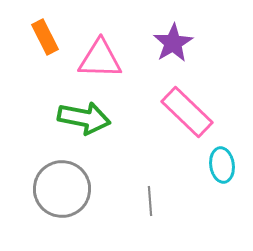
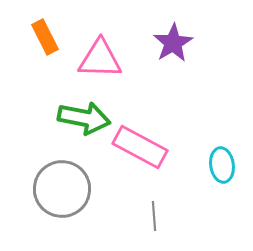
pink rectangle: moved 47 px left, 35 px down; rotated 16 degrees counterclockwise
gray line: moved 4 px right, 15 px down
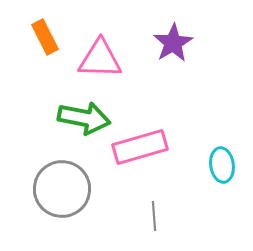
pink rectangle: rotated 44 degrees counterclockwise
